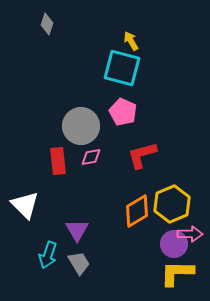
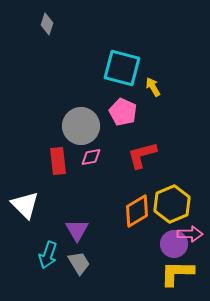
yellow arrow: moved 22 px right, 46 px down
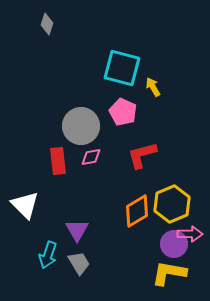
yellow L-shape: moved 8 px left; rotated 9 degrees clockwise
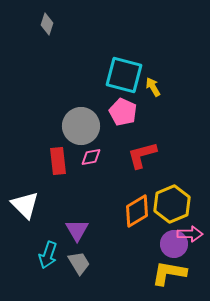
cyan square: moved 2 px right, 7 px down
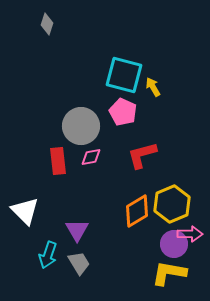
white triangle: moved 6 px down
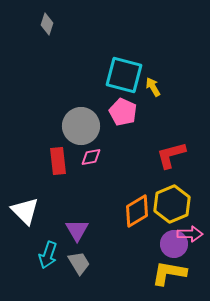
red L-shape: moved 29 px right
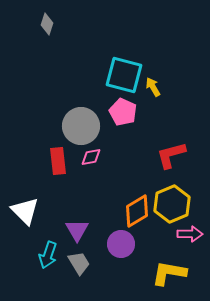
purple circle: moved 53 px left
